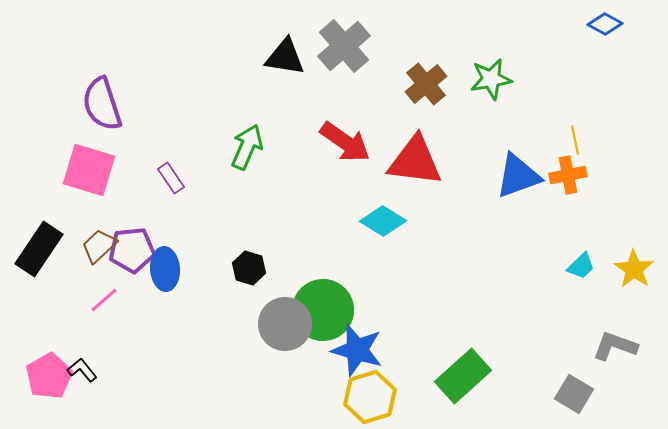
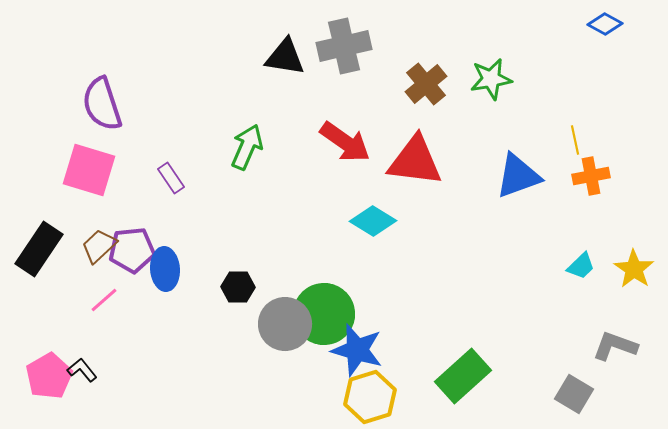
gray cross: rotated 28 degrees clockwise
orange cross: moved 23 px right, 1 px down
cyan diamond: moved 10 px left
black hexagon: moved 11 px left, 19 px down; rotated 16 degrees counterclockwise
green circle: moved 1 px right, 4 px down
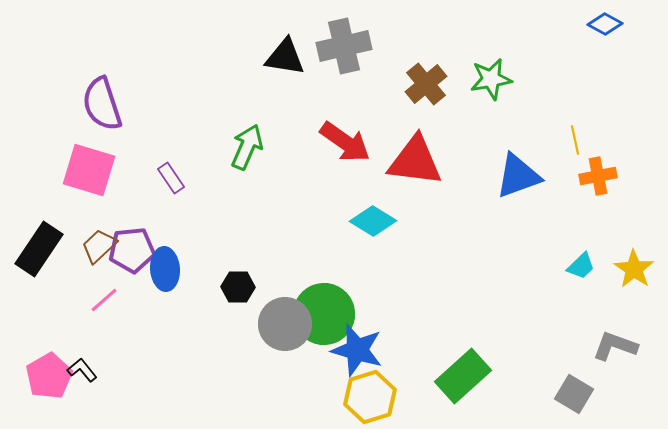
orange cross: moved 7 px right
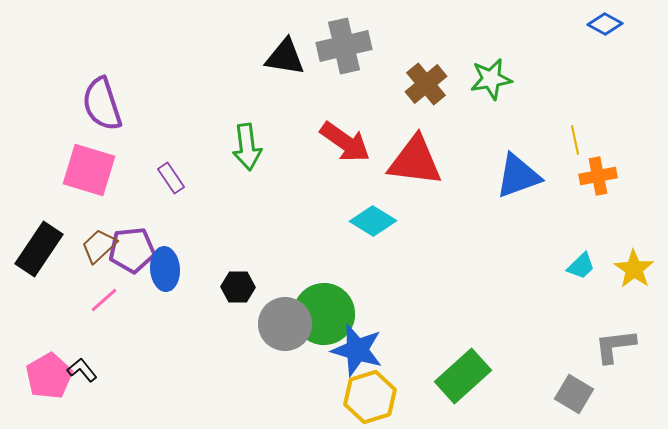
green arrow: rotated 150 degrees clockwise
gray L-shape: rotated 27 degrees counterclockwise
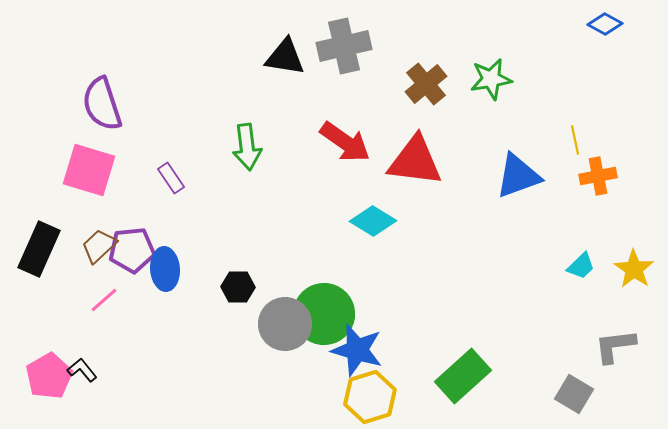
black rectangle: rotated 10 degrees counterclockwise
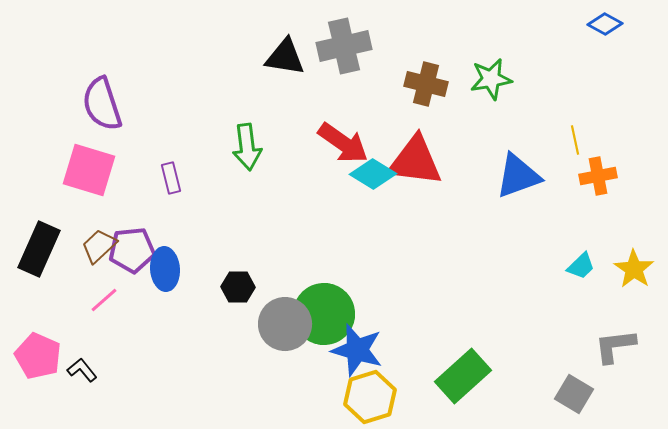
brown cross: rotated 36 degrees counterclockwise
red arrow: moved 2 px left, 1 px down
purple rectangle: rotated 20 degrees clockwise
cyan diamond: moved 47 px up
pink pentagon: moved 11 px left, 20 px up; rotated 18 degrees counterclockwise
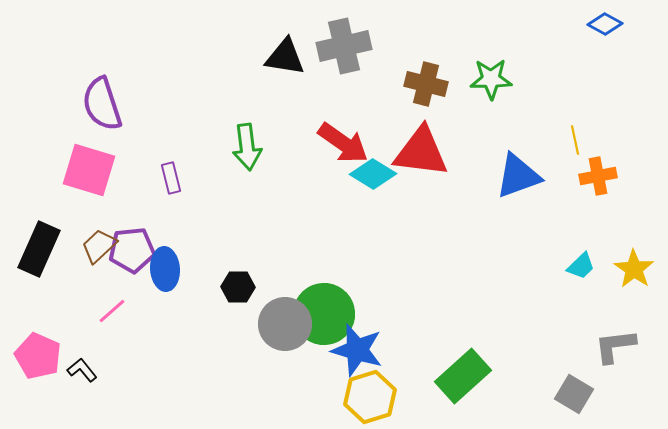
green star: rotated 9 degrees clockwise
red triangle: moved 6 px right, 9 px up
pink line: moved 8 px right, 11 px down
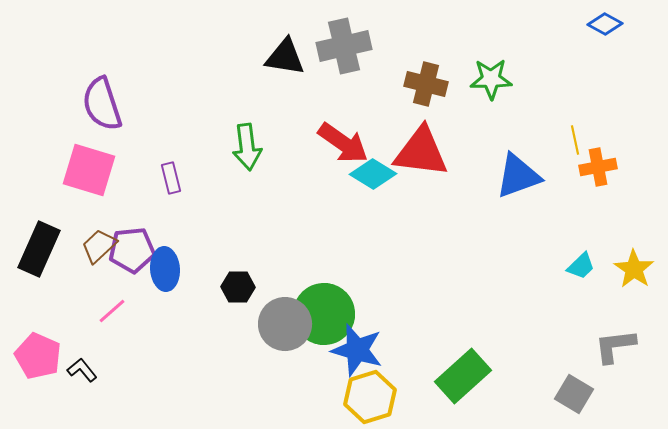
orange cross: moved 9 px up
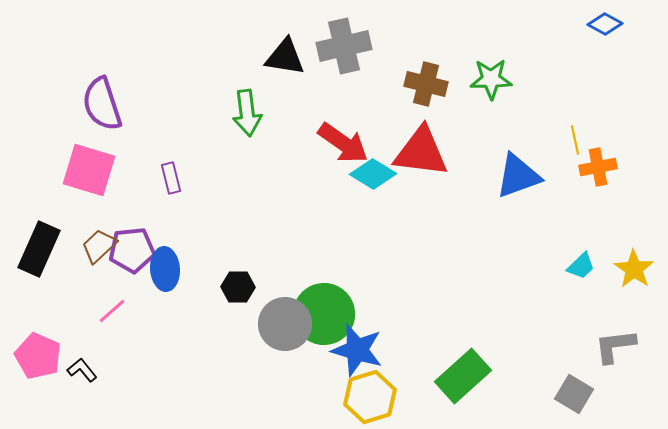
green arrow: moved 34 px up
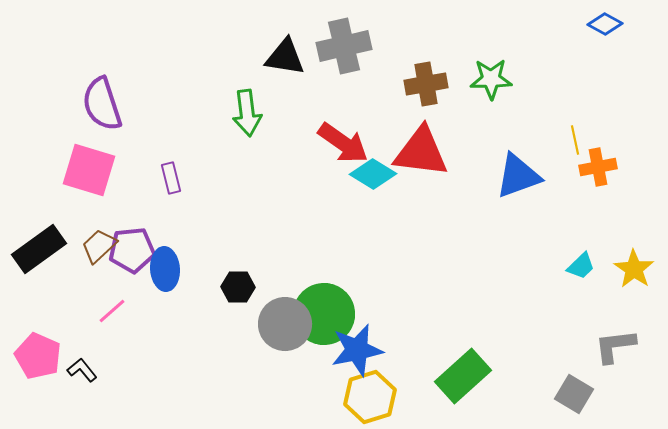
brown cross: rotated 24 degrees counterclockwise
black rectangle: rotated 30 degrees clockwise
blue star: rotated 28 degrees counterclockwise
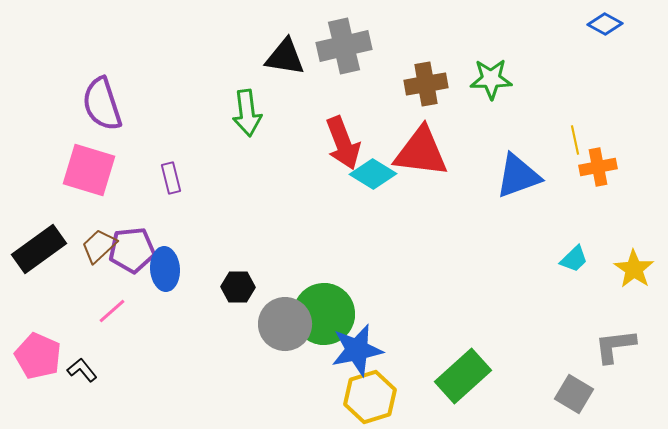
red arrow: rotated 34 degrees clockwise
cyan trapezoid: moved 7 px left, 7 px up
